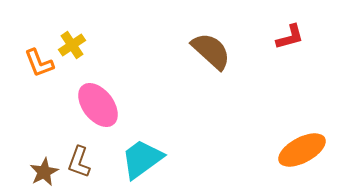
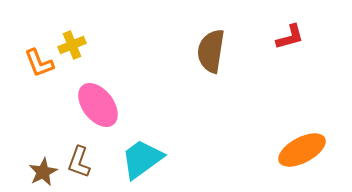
yellow cross: rotated 12 degrees clockwise
brown semicircle: rotated 123 degrees counterclockwise
brown star: moved 1 px left
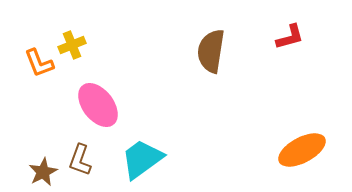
brown L-shape: moved 1 px right, 2 px up
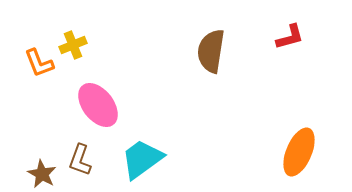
yellow cross: moved 1 px right
orange ellipse: moved 3 px left, 2 px down; rotated 39 degrees counterclockwise
brown star: moved 1 px left, 2 px down; rotated 16 degrees counterclockwise
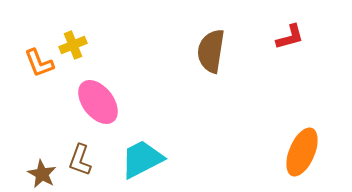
pink ellipse: moved 3 px up
orange ellipse: moved 3 px right
cyan trapezoid: rotated 9 degrees clockwise
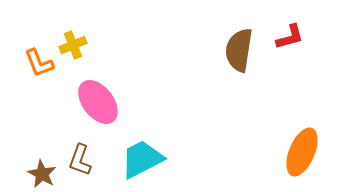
brown semicircle: moved 28 px right, 1 px up
